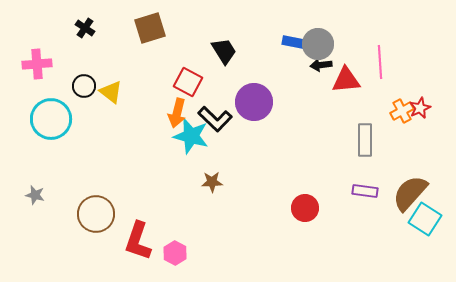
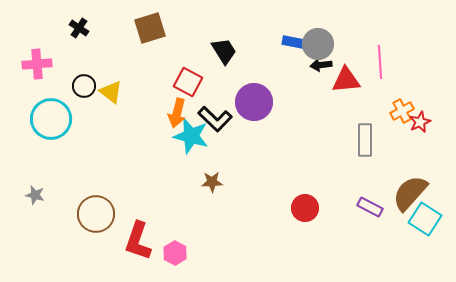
black cross: moved 6 px left
red star: moved 14 px down
purple rectangle: moved 5 px right, 16 px down; rotated 20 degrees clockwise
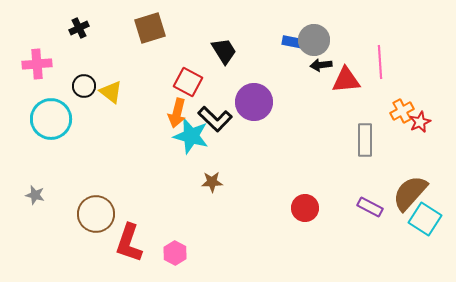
black cross: rotated 30 degrees clockwise
gray circle: moved 4 px left, 4 px up
red L-shape: moved 9 px left, 2 px down
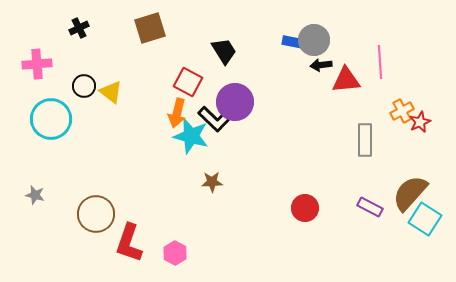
purple circle: moved 19 px left
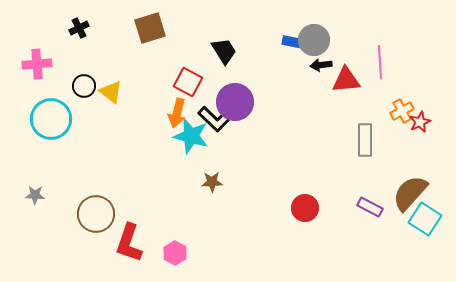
gray star: rotated 12 degrees counterclockwise
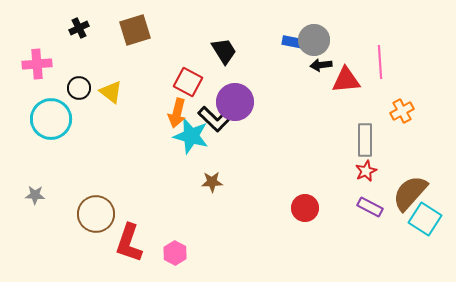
brown square: moved 15 px left, 2 px down
black circle: moved 5 px left, 2 px down
red star: moved 54 px left, 49 px down
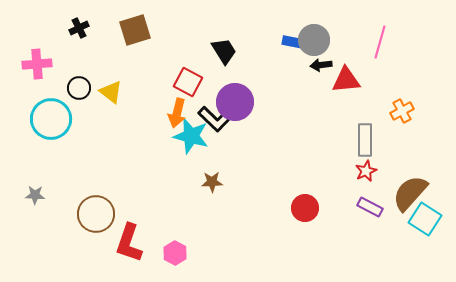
pink line: moved 20 px up; rotated 20 degrees clockwise
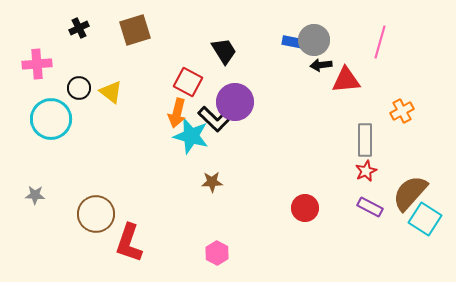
pink hexagon: moved 42 px right
